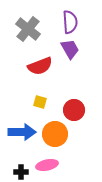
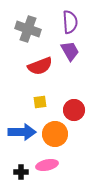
gray cross: rotated 20 degrees counterclockwise
purple trapezoid: moved 2 px down
yellow square: rotated 24 degrees counterclockwise
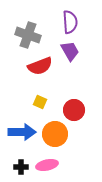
gray cross: moved 6 px down
yellow square: rotated 32 degrees clockwise
black cross: moved 5 px up
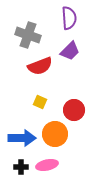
purple semicircle: moved 1 px left, 4 px up
purple trapezoid: rotated 75 degrees clockwise
blue arrow: moved 6 px down
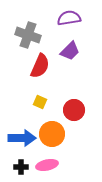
purple semicircle: rotated 95 degrees counterclockwise
red semicircle: rotated 45 degrees counterclockwise
orange circle: moved 3 px left
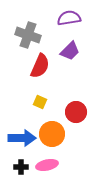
red circle: moved 2 px right, 2 px down
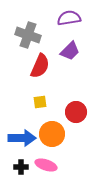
yellow square: rotated 32 degrees counterclockwise
pink ellipse: moved 1 px left; rotated 30 degrees clockwise
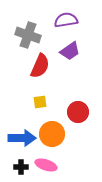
purple semicircle: moved 3 px left, 2 px down
purple trapezoid: rotated 10 degrees clockwise
red circle: moved 2 px right
